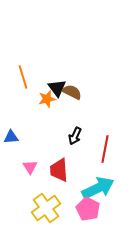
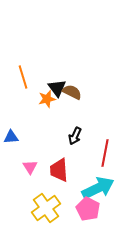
red line: moved 4 px down
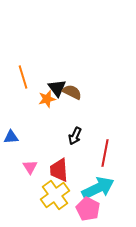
yellow cross: moved 9 px right, 13 px up
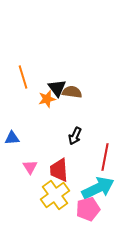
brown semicircle: rotated 18 degrees counterclockwise
blue triangle: moved 1 px right, 1 px down
red line: moved 4 px down
pink pentagon: rotated 30 degrees clockwise
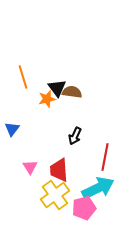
blue triangle: moved 9 px up; rotated 49 degrees counterclockwise
pink pentagon: moved 4 px left, 1 px up
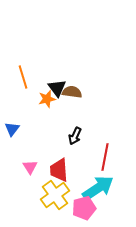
cyan arrow: rotated 8 degrees counterclockwise
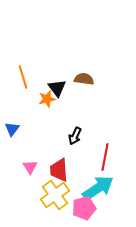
brown semicircle: moved 12 px right, 13 px up
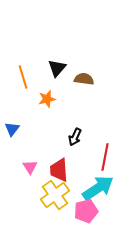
black triangle: moved 20 px up; rotated 18 degrees clockwise
black arrow: moved 1 px down
pink pentagon: moved 2 px right, 3 px down
